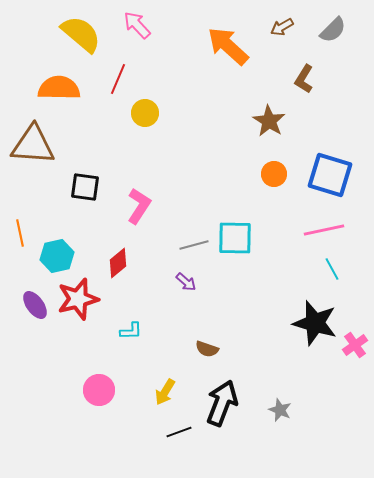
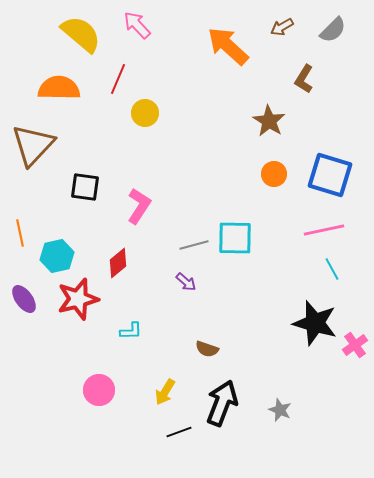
brown triangle: rotated 51 degrees counterclockwise
purple ellipse: moved 11 px left, 6 px up
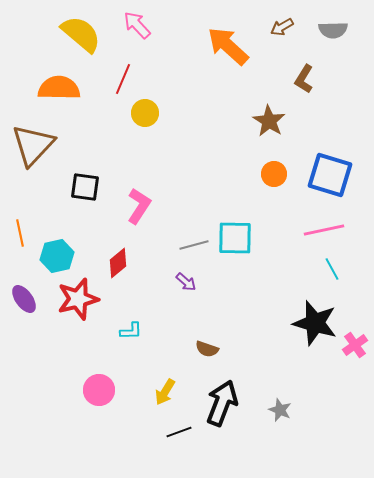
gray semicircle: rotated 44 degrees clockwise
red line: moved 5 px right
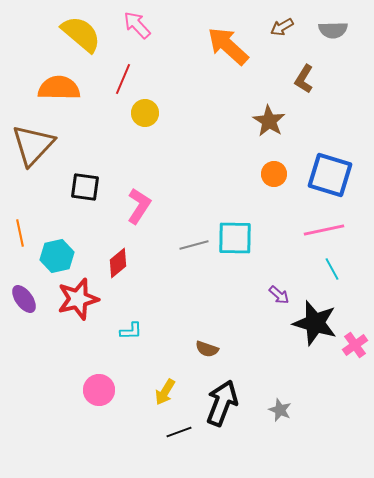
purple arrow: moved 93 px right, 13 px down
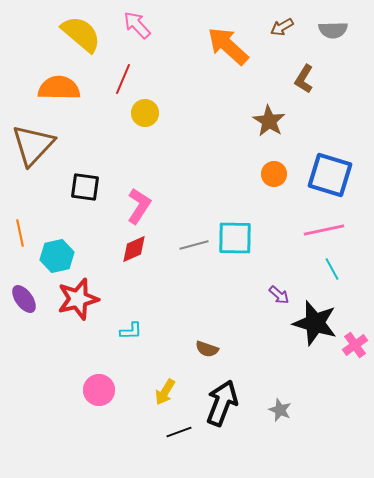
red diamond: moved 16 px right, 14 px up; rotated 16 degrees clockwise
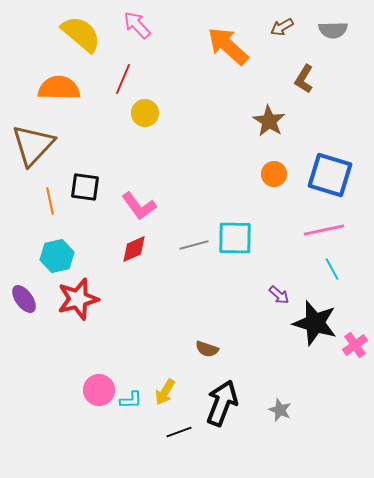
pink L-shape: rotated 111 degrees clockwise
orange line: moved 30 px right, 32 px up
cyan L-shape: moved 69 px down
